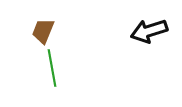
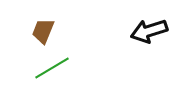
green line: rotated 69 degrees clockwise
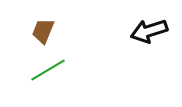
green line: moved 4 px left, 2 px down
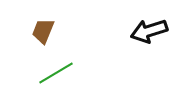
green line: moved 8 px right, 3 px down
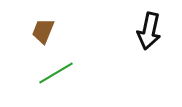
black arrow: rotated 60 degrees counterclockwise
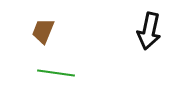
green line: rotated 39 degrees clockwise
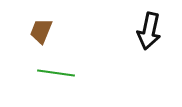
brown trapezoid: moved 2 px left
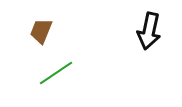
green line: rotated 42 degrees counterclockwise
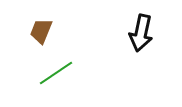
black arrow: moved 8 px left, 2 px down
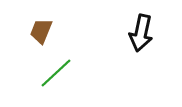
green line: rotated 9 degrees counterclockwise
